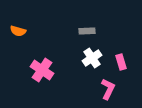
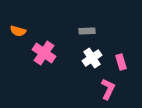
pink cross: moved 2 px right, 17 px up
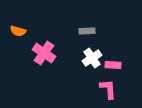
pink rectangle: moved 8 px left, 3 px down; rotated 70 degrees counterclockwise
pink L-shape: rotated 30 degrees counterclockwise
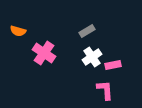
gray rectangle: rotated 28 degrees counterclockwise
white cross: moved 1 px up
pink rectangle: rotated 14 degrees counterclockwise
pink L-shape: moved 3 px left, 1 px down
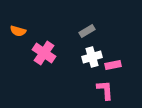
white cross: rotated 18 degrees clockwise
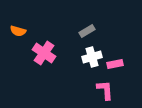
pink rectangle: moved 2 px right, 1 px up
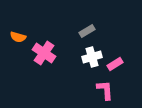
orange semicircle: moved 6 px down
pink rectangle: rotated 21 degrees counterclockwise
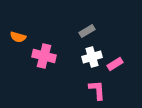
pink cross: moved 3 px down; rotated 20 degrees counterclockwise
pink L-shape: moved 8 px left
